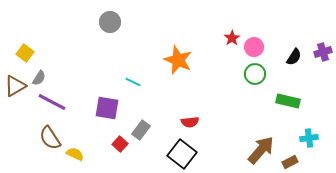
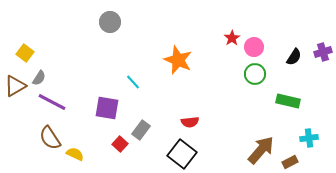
cyan line: rotated 21 degrees clockwise
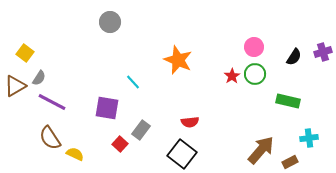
red star: moved 38 px down
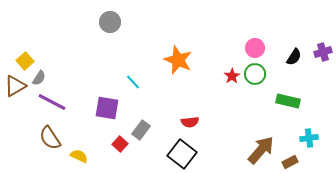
pink circle: moved 1 px right, 1 px down
yellow square: moved 8 px down; rotated 12 degrees clockwise
yellow semicircle: moved 4 px right, 2 px down
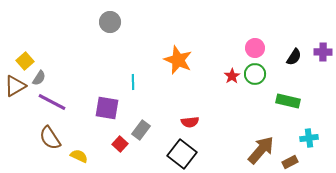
purple cross: rotated 18 degrees clockwise
cyan line: rotated 42 degrees clockwise
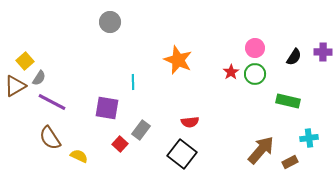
red star: moved 1 px left, 4 px up
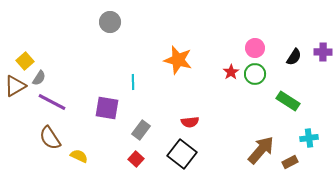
orange star: rotated 8 degrees counterclockwise
green rectangle: rotated 20 degrees clockwise
red square: moved 16 px right, 15 px down
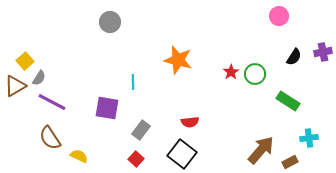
pink circle: moved 24 px right, 32 px up
purple cross: rotated 12 degrees counterclockwise
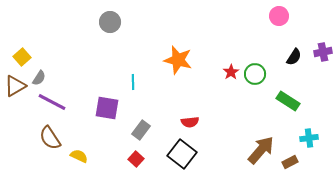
yellow square: moved 3 px left, 4 px up
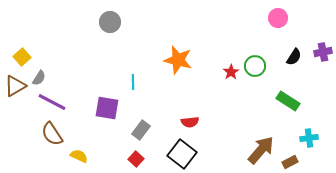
pink circle: moved 1 px left, 2 px down
green circle: moved 8 px up
brown semicircle: moved 2 px right, 4 px up
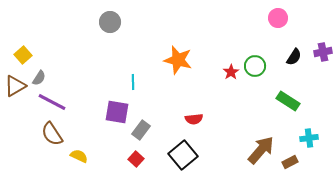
yellow square: moved 1 px right, 2 px up
purple square: moved 10 px right, 4 px down
red semicircle: moved 4 px right, 3 px up
black square: moved 1 px right, 1 px down; rotated 12 degrees clockwise
